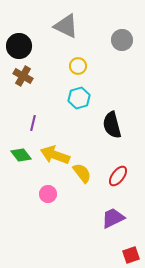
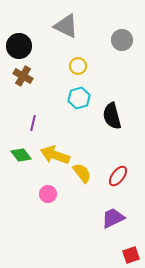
black semicircle: moved 9 px up
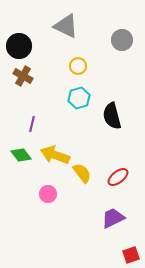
purple line: moved 1 px left, 1 px down
red ellipse: moved 1 px down; rotated 15 degrees clockwise
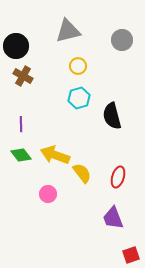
gray triangle: moved 2 px right, 5 px down; rotated 40 degrees counterclockwise
black circle: moved 3 px left
purple line: moved 11 px left; rotated 14 degrees counterclockwise
red ellipse: rotated 35 degrees counterclockwise
purple trapezoid: rotated 85 degrees counterclockwise
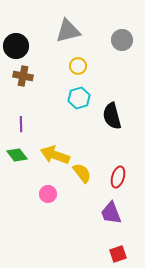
brown cross: rotated 18 degrees counterclockwise
green diamond: moved 4 px left
purple trapezoid: moved 2 px left, 5 px up
red square: moved 13 px left, 1 px up
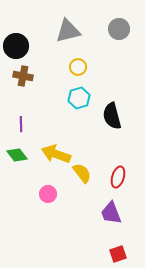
gray circle: moved 3 px left, 11 px up
yellow circle: moved 1 px down
yellow arrow: moved 1 px right, 1 px up
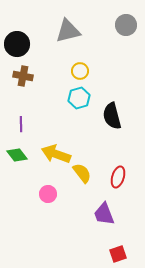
gray circle: moved 7 px right, 4 px up
black circle: moved 1 px right, 2 px up
yellow circle: moved 2 px right, 4 px down
purple trapezoid: moved 7 px left, 1 px down
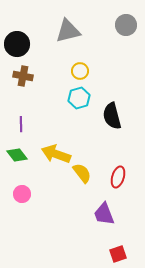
pink circle: moved 26 px left
